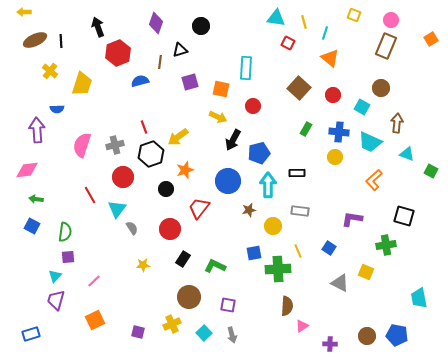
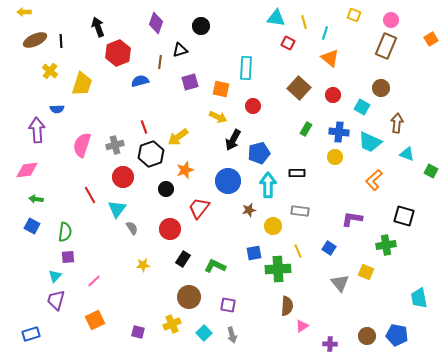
gray triangle at (340, 283): rotated 24 degrees clockwise
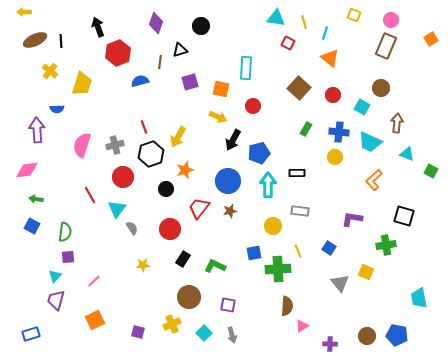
yellow arrow at (178, 137): rotated 25 degrees counterclockwise
brown star at (249, 210): moved 19 px left, 1 px down
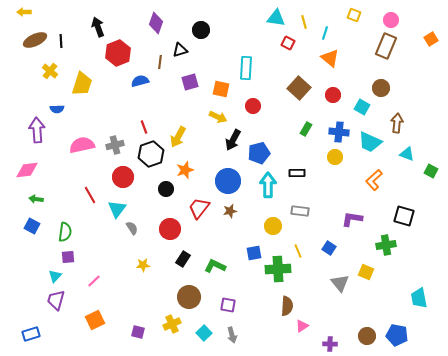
black circle at (201, 26): moved 4 px down
pink semicircle at (82, 145): rotated 60 degrees clockwise
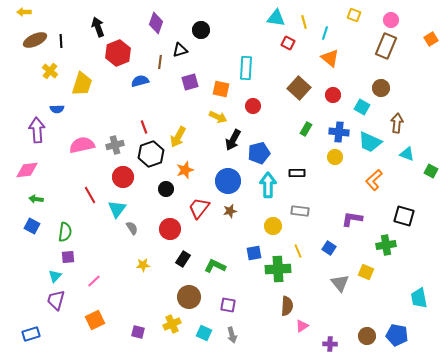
cyan square at (204, 333): rotated 21 degrees counterclockwise
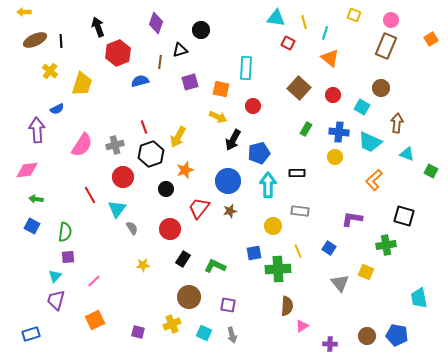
blue semicircle at (57, 109): rotated 24 degrees counterclockwise
pink semicircle at (82, 145): rotated 135 degrees clockwise
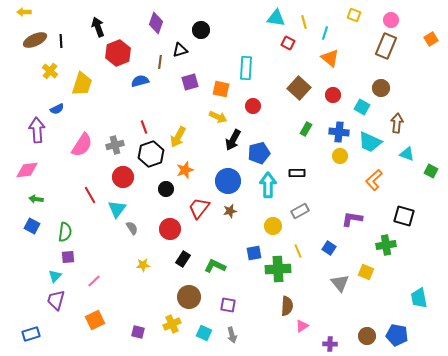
yellow circle at (335, 157): moved 5 px right, 1 px up
gray rectangle at (300, 211): rotated 36 degrees counterclockwise
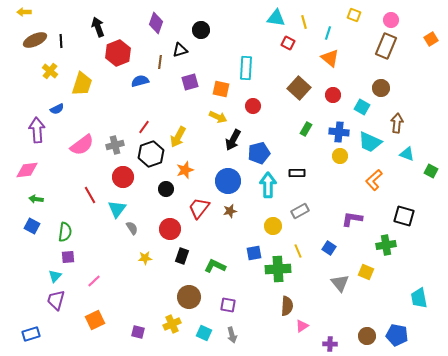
cyan line at (325, 33): moved 3 px right
red line at (144, 127): rotated 56 degrees clockwise
pink semicircle at (82, 145): rotated 20 degrees clockwise
black rectangle at (183, 259): moved 1 px left, 3 px up; rotated 14 degrees counterclockwise
yellow star at (143, 265): moved 2 px right, 7 px up
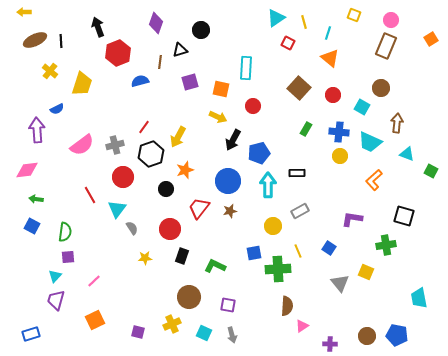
cyan triangle at (276, 18): rotated 42 degrees counterclockwise
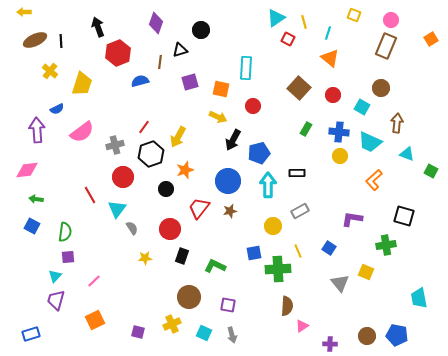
red square at (288, 43): moved 4 px up
pink semicircle at (82, 145): moved 13 px up
